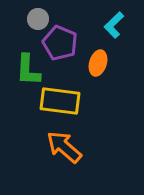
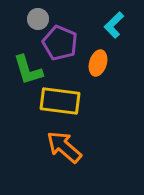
green L-shape: rotated 20 degrees counterclockwise
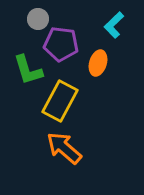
purple pentagon: moved 1 px right, 1 px down; rotated 16 degrees counterclockwise
yellow rectangle: rotated 69 degrees counterclockwise
orange arrow: moved 1 px down
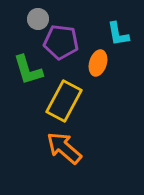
cyan L-shape: moved 4 px right, 9 px down; rotated 56 degrees counterclockwise
purple pentagon: moved 2 px up
yellow rectangle: moved 4 px right
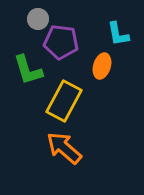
orange ellipse: moved 4 px right, 3 px down
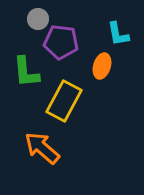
green L-shape: moved 2 px left, 2 px down; rotated 12 degrees clockwise
orange arrow: moved 22 px left
